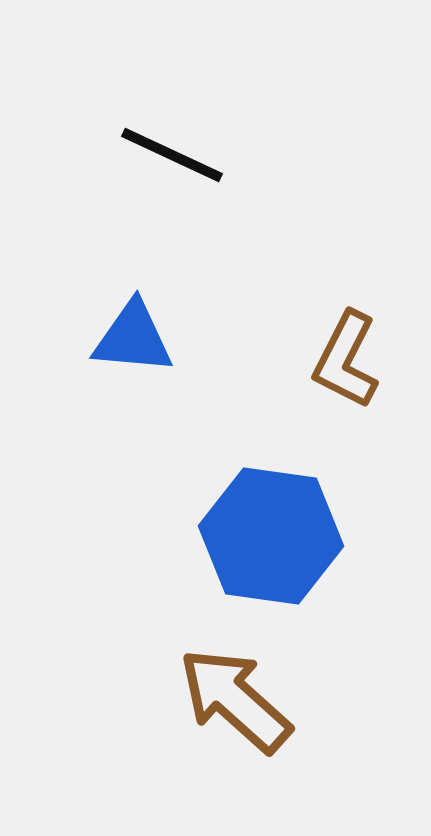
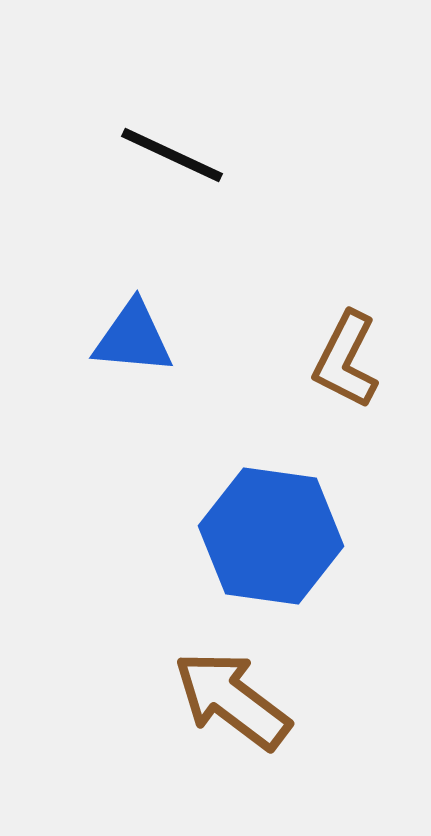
brown arrow: moved 3 px left; rotated 5 degrees counterclockwise
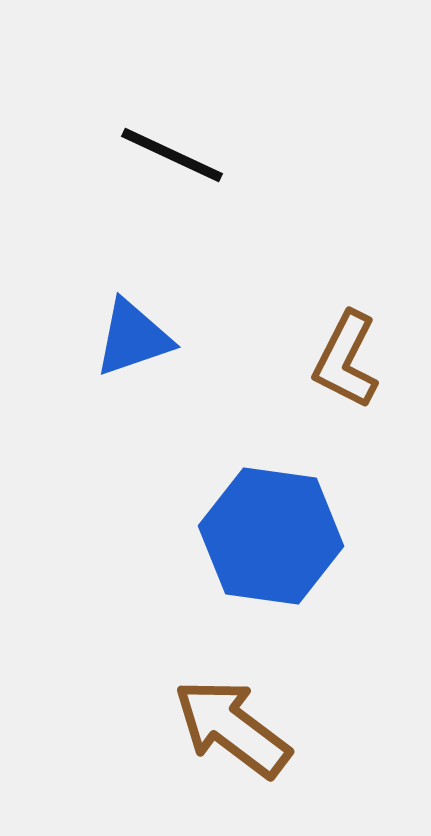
blue triangle: rotated 24 degrees counterclockwise
brown arrow: moved 28 px down
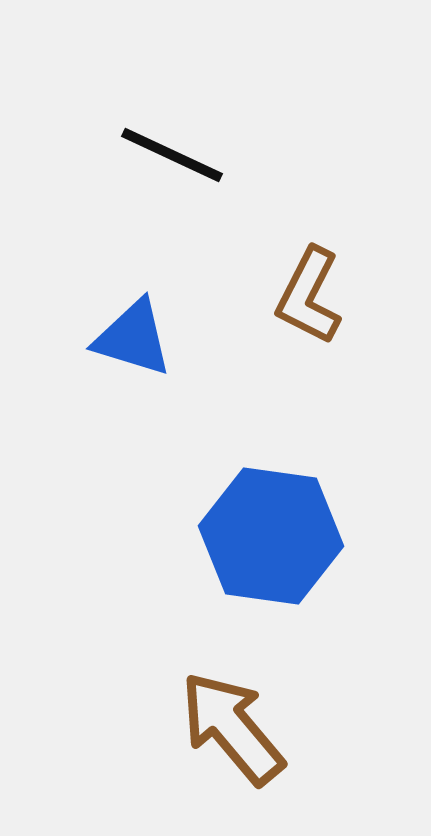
blue triangle: rotated 36 degrees clockwise
brown L-shape: moved 37 px left, 64 px up
brown arrow: rotated 13 degrees clockwise
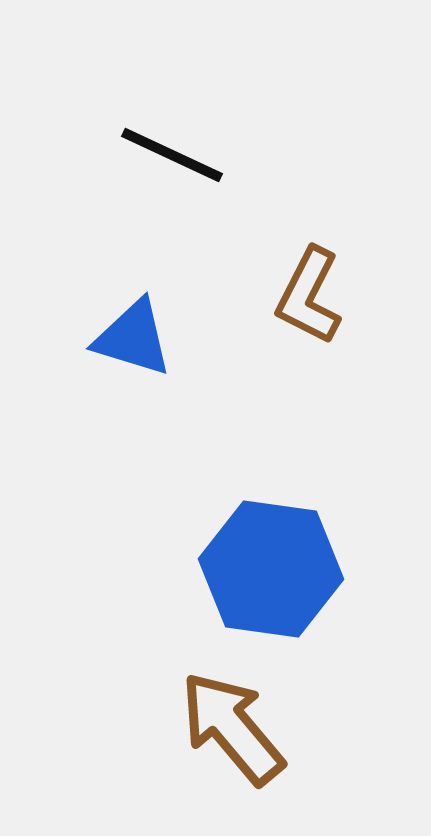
blue hexagon: moved 33 px down
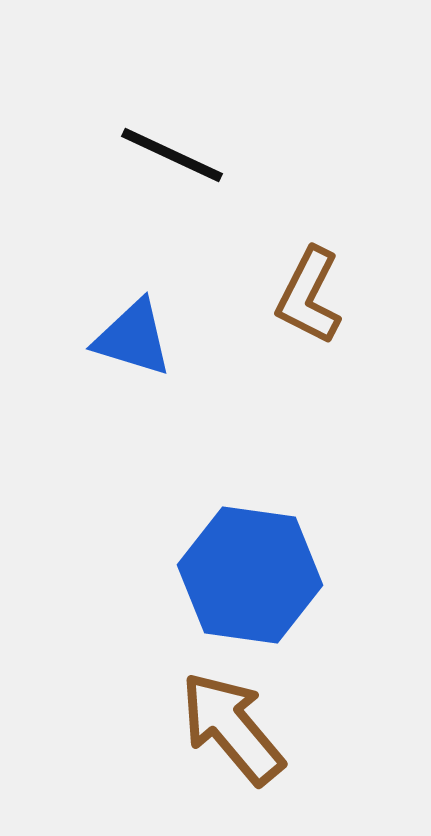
blue hexagon: moved 21 px left, 6 px down
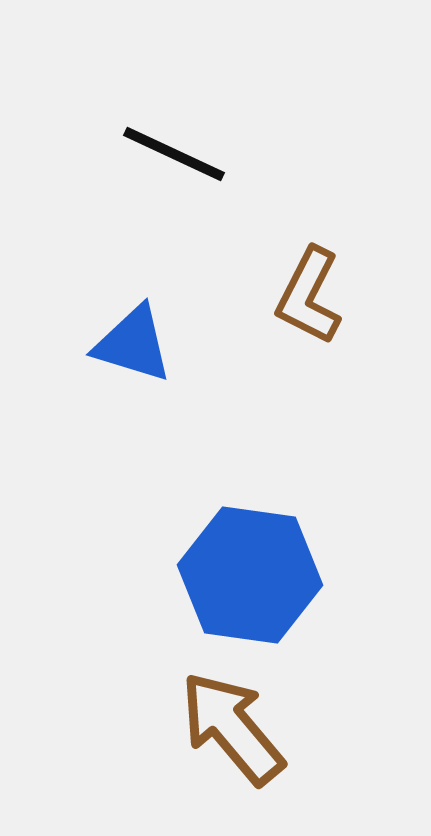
black line: moved 2 px right, 1 px up
blue triangle: moved 6 px down
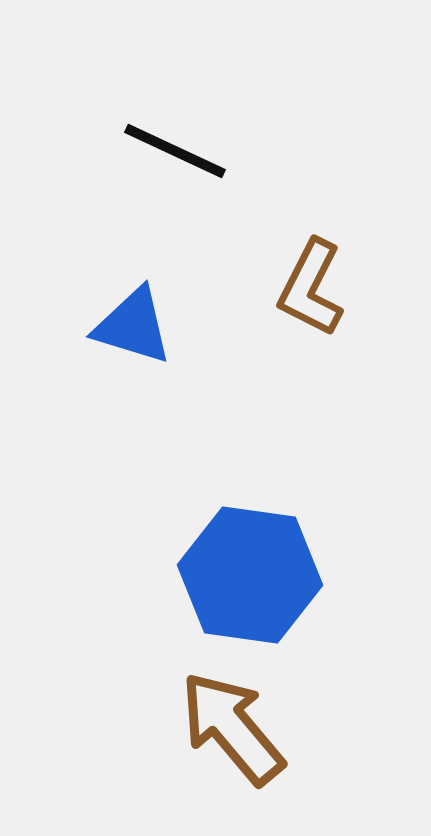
black line: moved 1 px right, 3 px up
brown L-shape: moved 2 px right, 8 px up
blue triangle: moved 18 px up
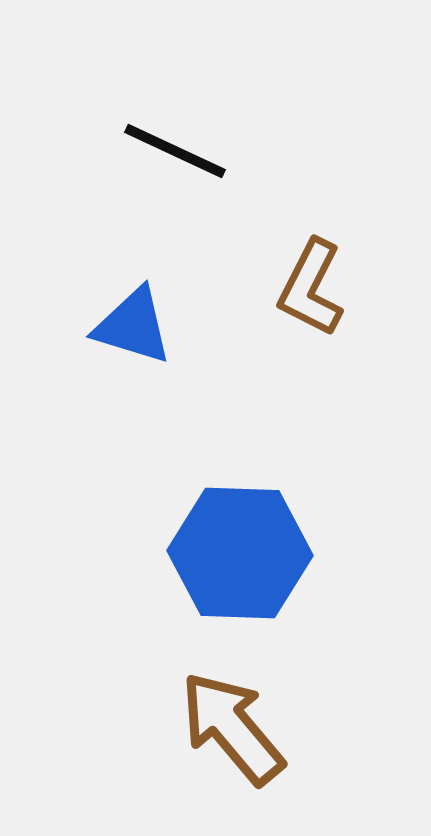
blue hexagon: moved 10 px left, 22 px up; rotated 6 degrees counterclockwise
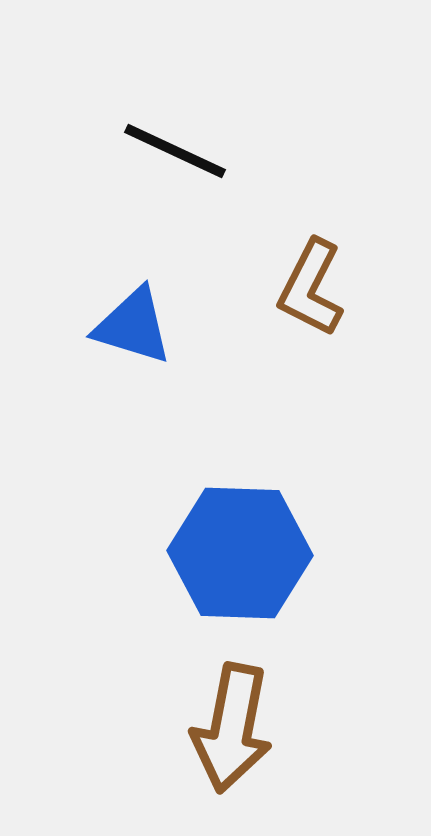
brown arrow: rotated 129 degrees counterclockwise
